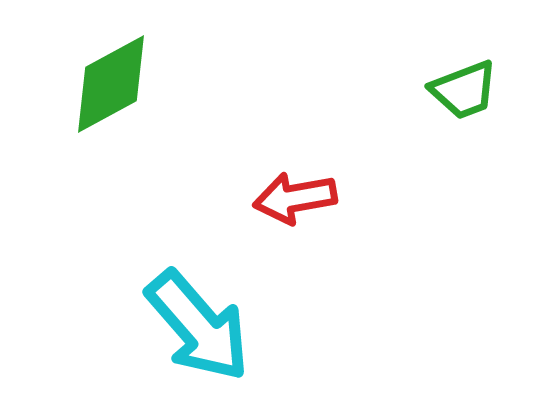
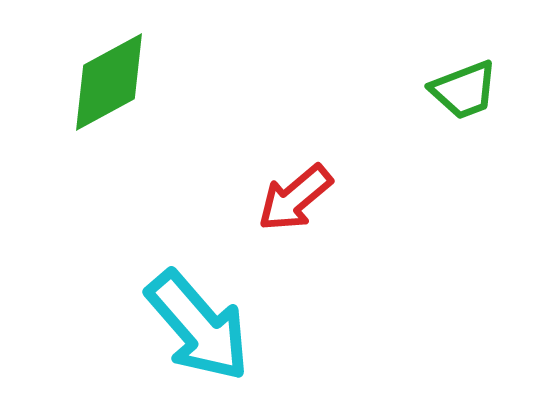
green diamond: moved 2 px left, 2 px up
red arrow: rotated 30 degrees counterclockwise
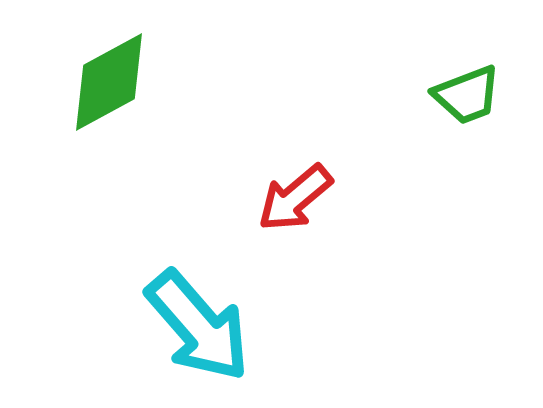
green trapezoid: moved 3 px right, 5 px down
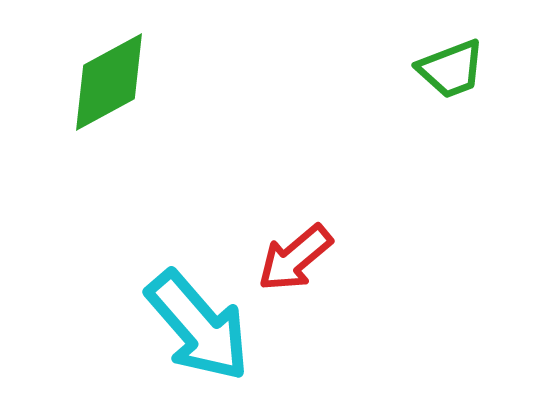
green trapezoid: moved 16 px left, 26 px up
red arrow: moved 60 px down
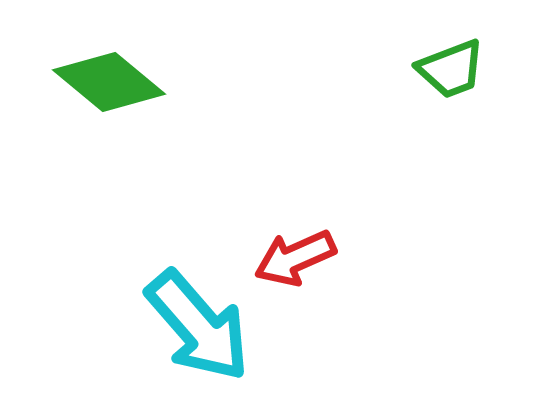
green diamond: rotated 68 degrees clockwise
red arrow: rotated 16 degrees clockwise
